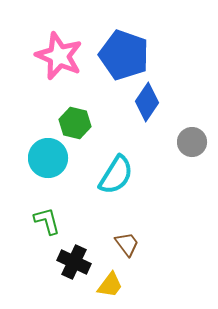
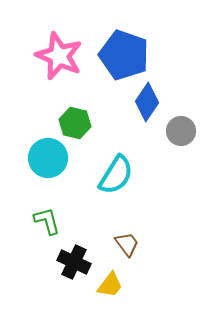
gray circle: moved 11 px left, 11 px up
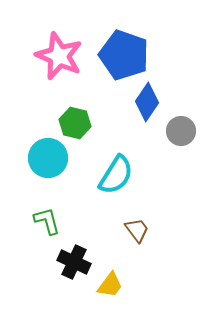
brown trapezoid: moved 10 px right, 14 px up
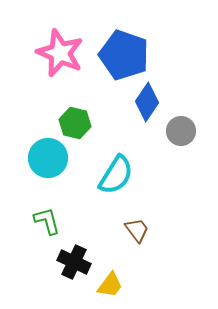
pink star: moved 1 px right, 3 px up
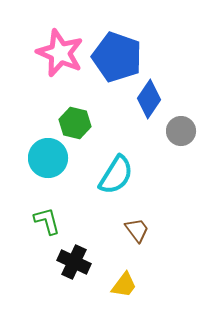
blue pentagon: moved 7 px left, 2 px down
blue diamond: moved 2 px right, 3 px up
yellow trapezoid: moved 14 px right
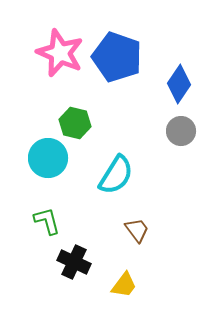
blue diamond: moved 30 px right, 15 px up
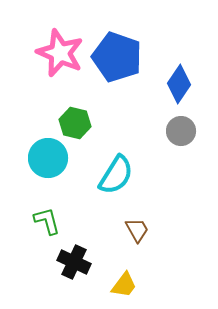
brown trapezoid: rotated 8 degrees clockwise
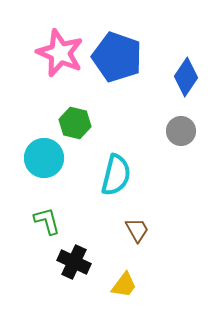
blue diamond: moved 7 px right, 7 px up
cyan circle: moved 4 px left
cyan semicircle: rotated 18 degrees counterclockwise
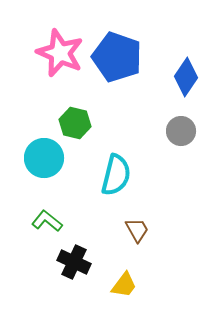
green L-shape: rotated 36 degrees counterclockwise
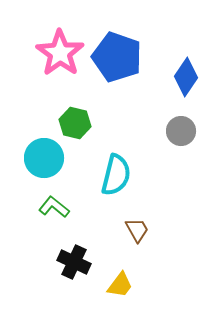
pink star: rotated 12 degrees clockwise
green L-shape: moved 7 px right, 14 px up
yellow trapezoid: moved 4 px left
